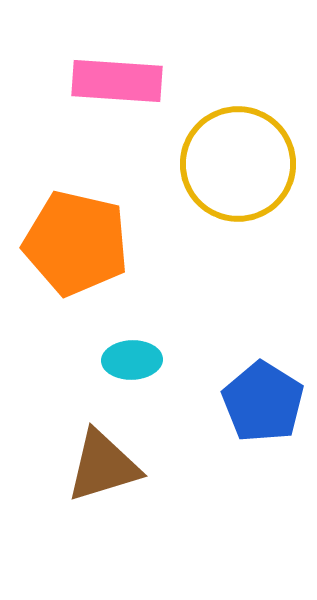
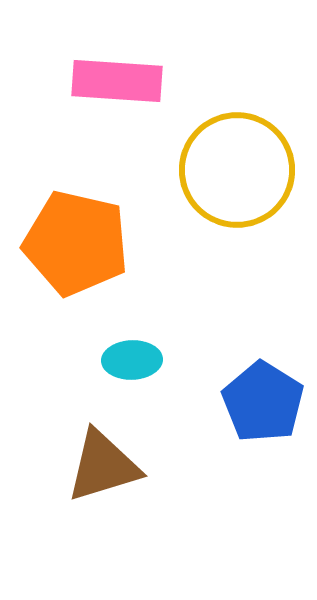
yellow circle: moved 1 px left, 6 px down
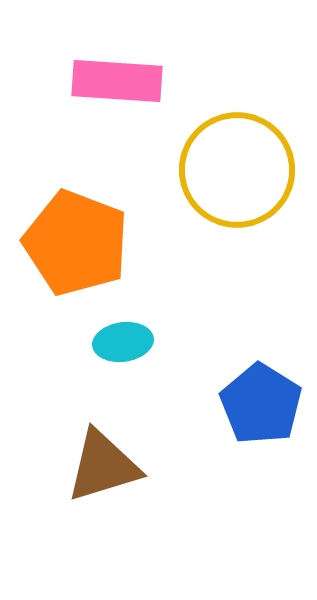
orange pentagon: rotated 8 degrees clockwise
cyan ellipse: moved 9 px left, 18 px up; rotated 6 degrees counterclockwise
blue pentagon: moved 2 px left, 2 px down
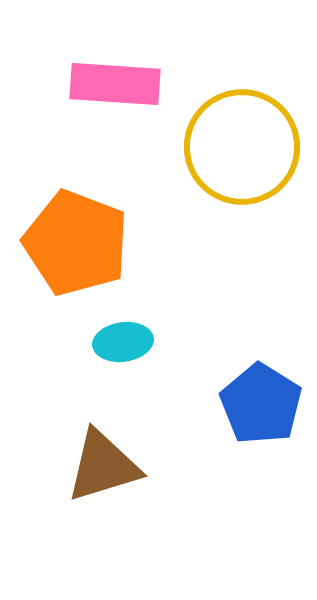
pink rectangle: moved 2 px left, 3 px down
yellow circle: moved 5 px right, 23 px up
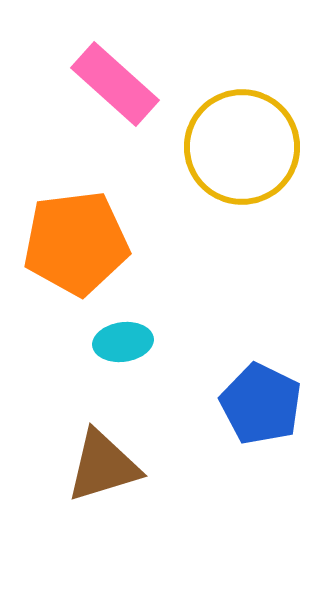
pink rectangle: rotated 38 degrees clockwise
orange pentagon: rotated 28 degrees counterclockwise
blue pentagon: rotated 6 degrees counterclockwise
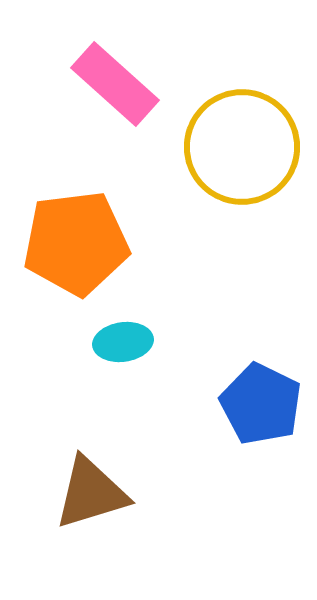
brown triangle: moved 12 px left, 27 px down
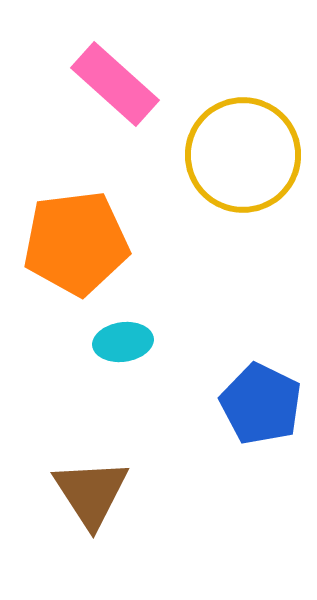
yellow circle: moved 1 px right, 8 px down
brown triangle: rotated 46 degrees counterclockwise
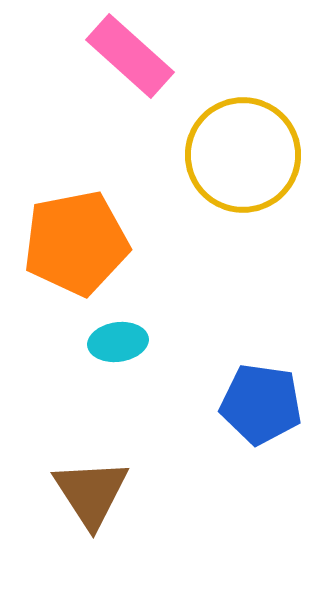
pink rectangle: moved 15 px right, 28 px up
orange pentagon: rotated 4 degrees counterclockwise
cyan ellipse: moved 5 px left
blue pentagon: rotated 18 degrees counterclockwise
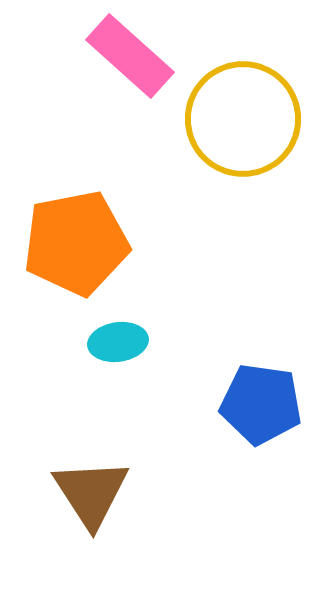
yellow circle: moved 36 px up
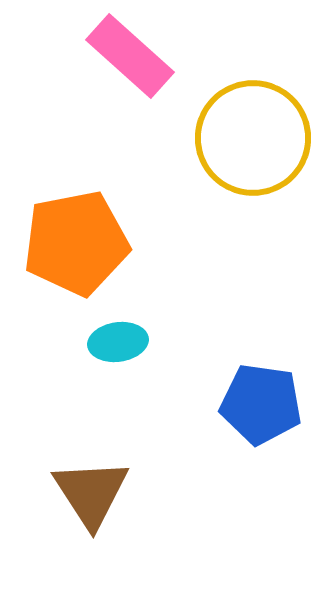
yellow circle: moved 10 px right, 19 px down
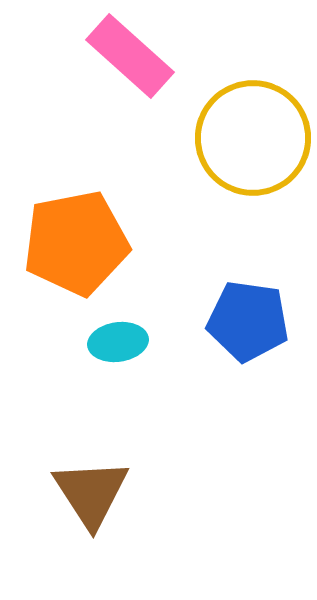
blue pentagon: moved 13 px left, 83 px up
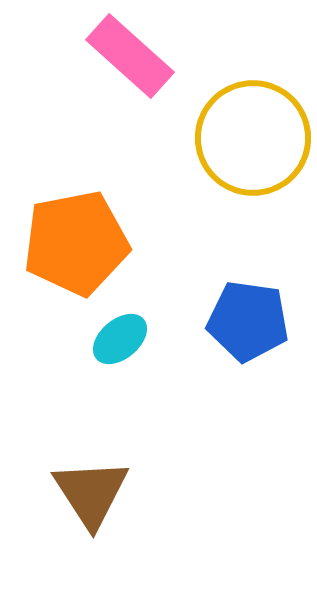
cyan ellipse: moved 2 px right, 3 px up; rotated 32 degrees counterclockwise
